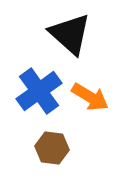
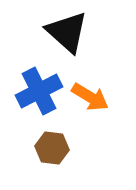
black triangle: moved 3 px left, 2 px up
blue cross: rotated 9 degrees clockwise
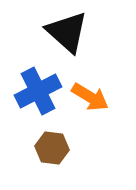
blue cross: moved 1 px left
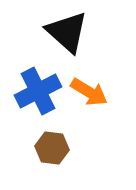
orange arrow: moved 1 px left, 5 px up
